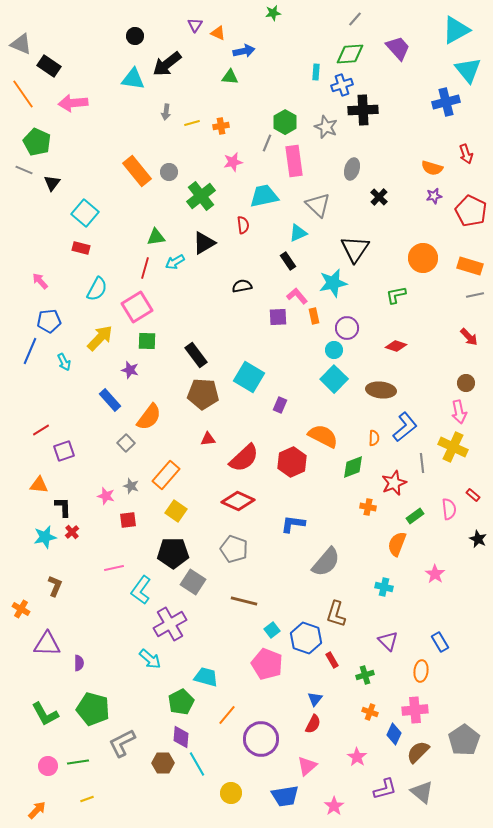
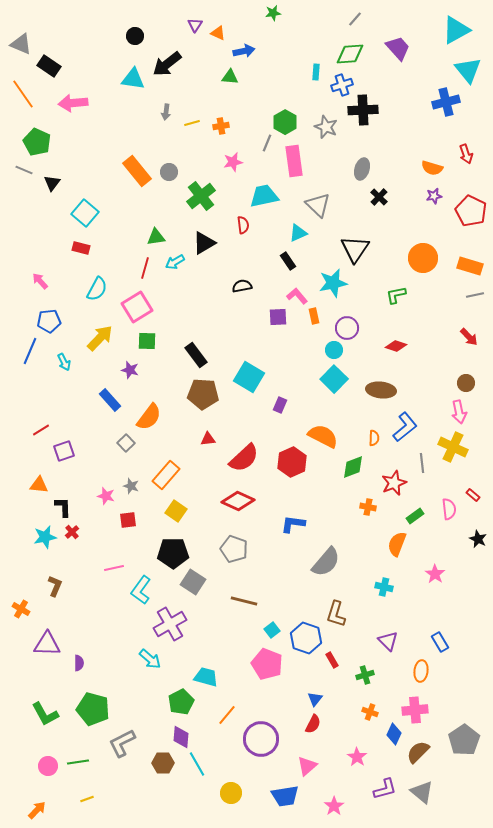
gray ellipse at (352, 169): moved 10 px right
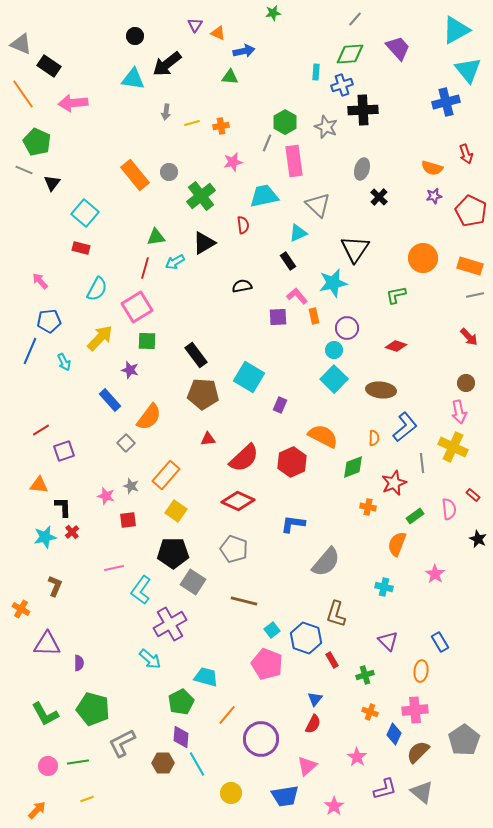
orange rectangle at (137, 171): moved 2 px left, 4 px down
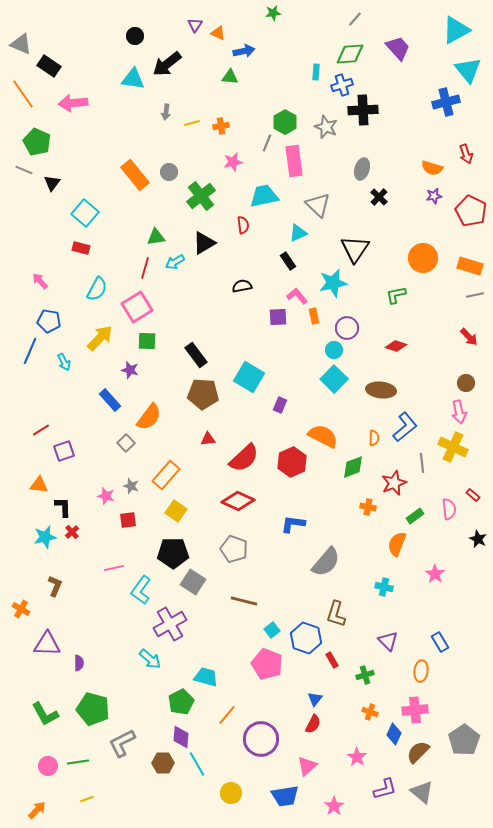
blue pentagon at (49, 321): rotated 15 degrees clockwise
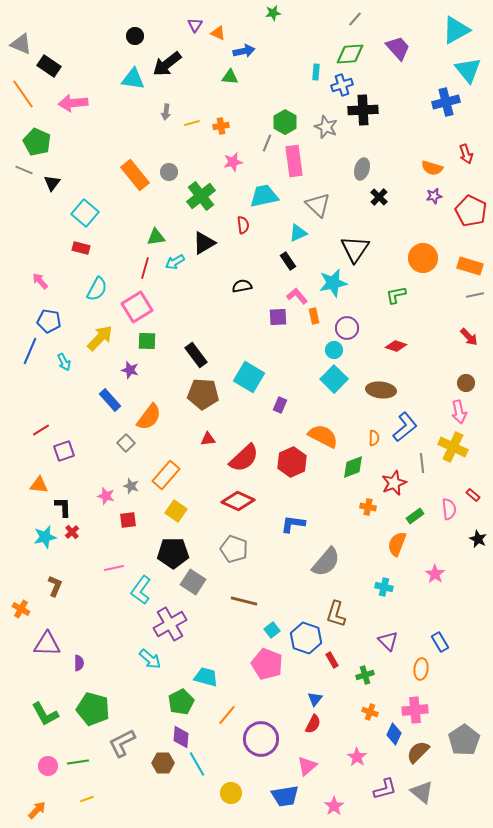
orange ellipse at (421, 671): moved 2 px up
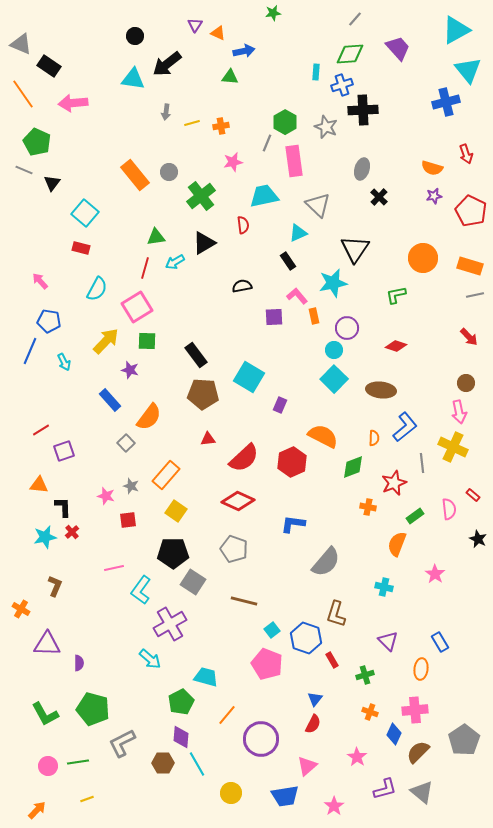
purple square at (278, 317): moved 4 px left
yellow arrow at (100, 338): moved 6 px right, 3 px down
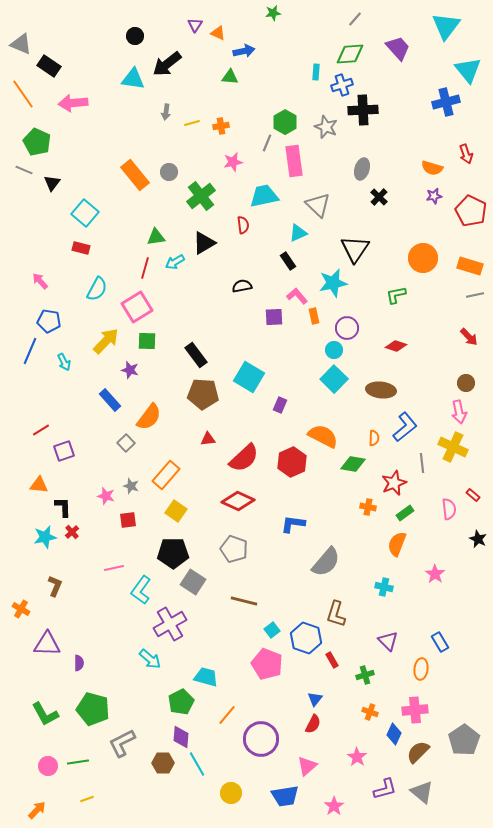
cyan triangle at (456, 30): moved 10 px left, 4 px up; rotated 24 degrees counterclockwise
green diamond at (353, 467): moved 3 px up; rotated 30 degrees clockwise
green rectangle at (415, 516): moved 10 px left, 3 px up
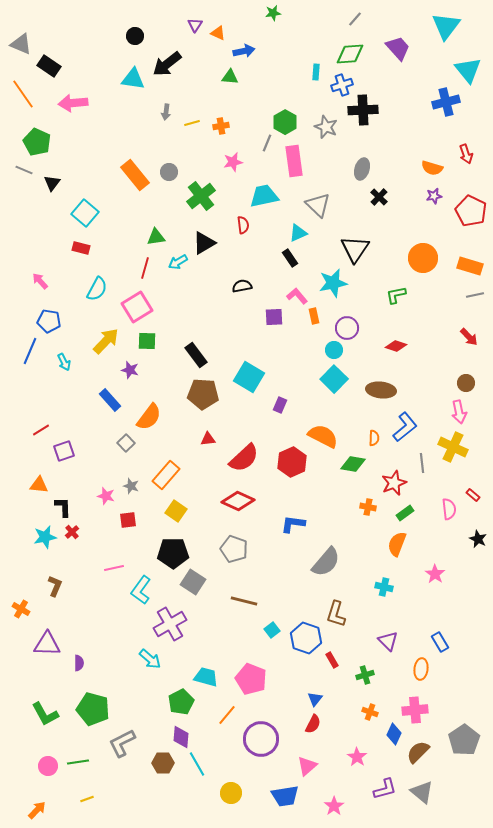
black rectangle at (288, 261): moved 2 px right, 3 px up
cyan arrow at (175, 262): moved 3 px right
pink pentagon at (267, 664): moved 16 px left, 15 px down
